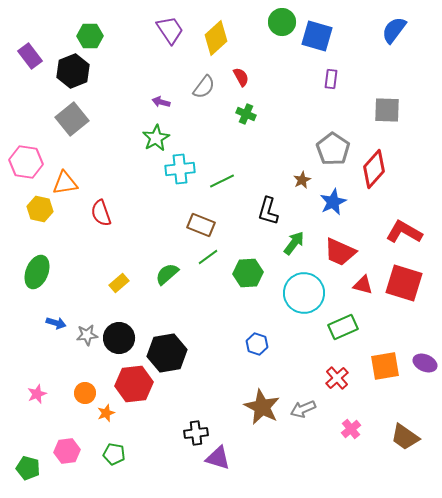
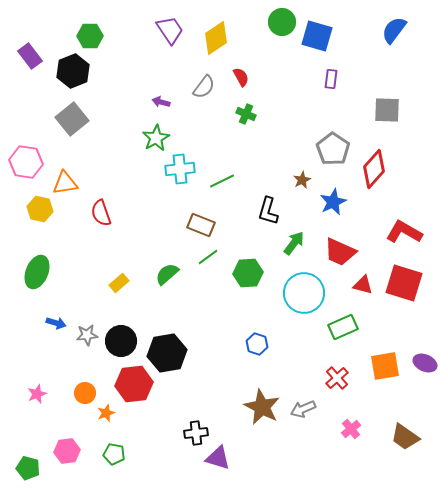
yellow diamond at (216, 38): rotated 8 degrees clockwise
black circle at (119, 338): moved 2 px right, 3 px down
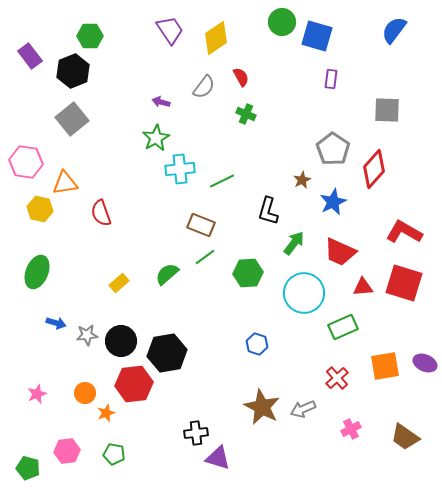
green line at (208, 257): moved 3 px left
red triangle at (363, 285): moved 2 px down; rotated 20 degrees counterclockwise
pink cross at (351, 429): rotated 12 degrees clockwise
